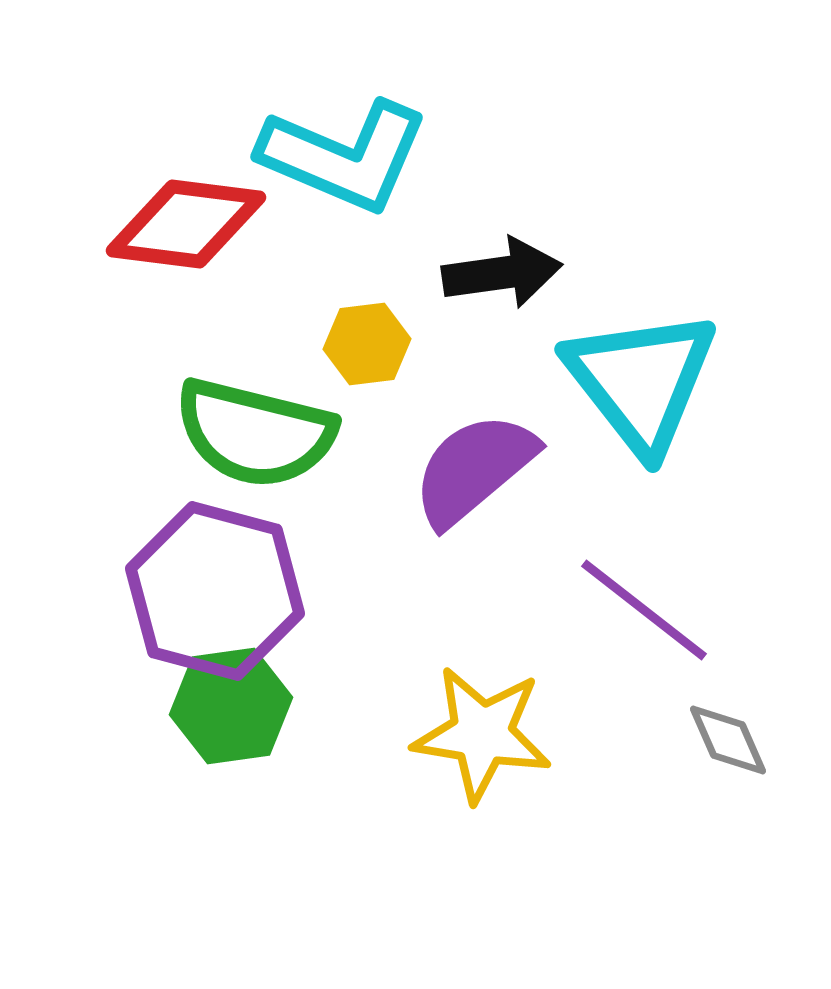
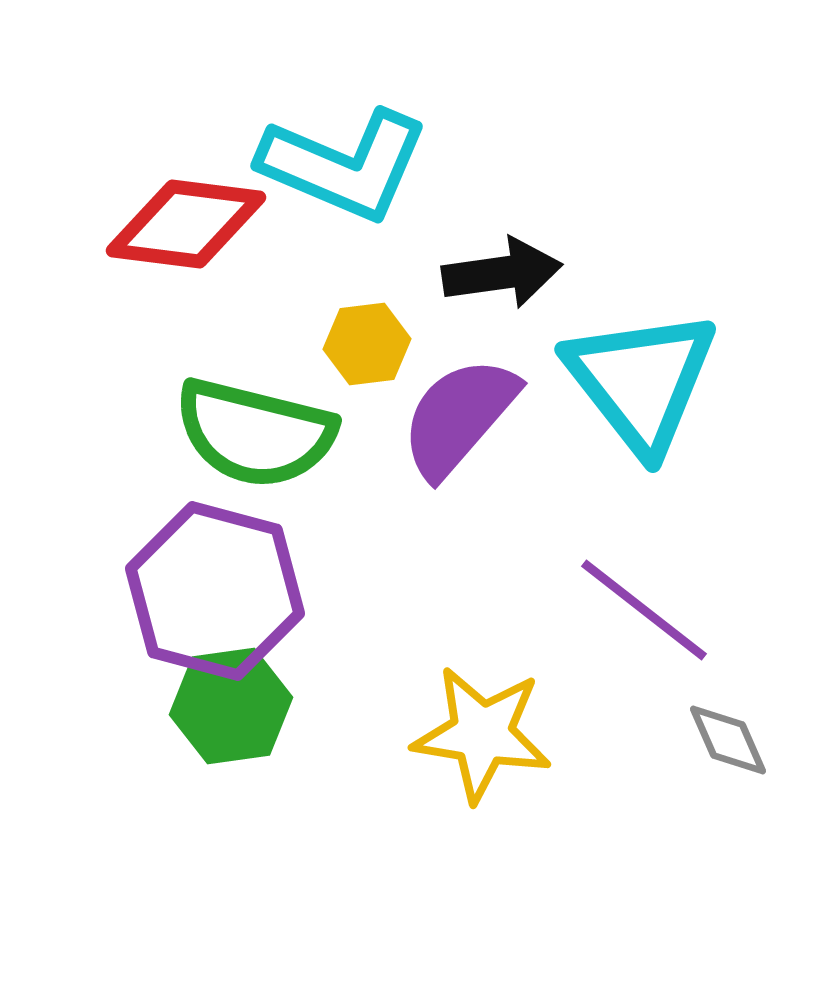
cyan L-shape: moved 9 px down
purple semicircle: moved 15 px left, 52 px up; rotated 9 degrees counterclockwise
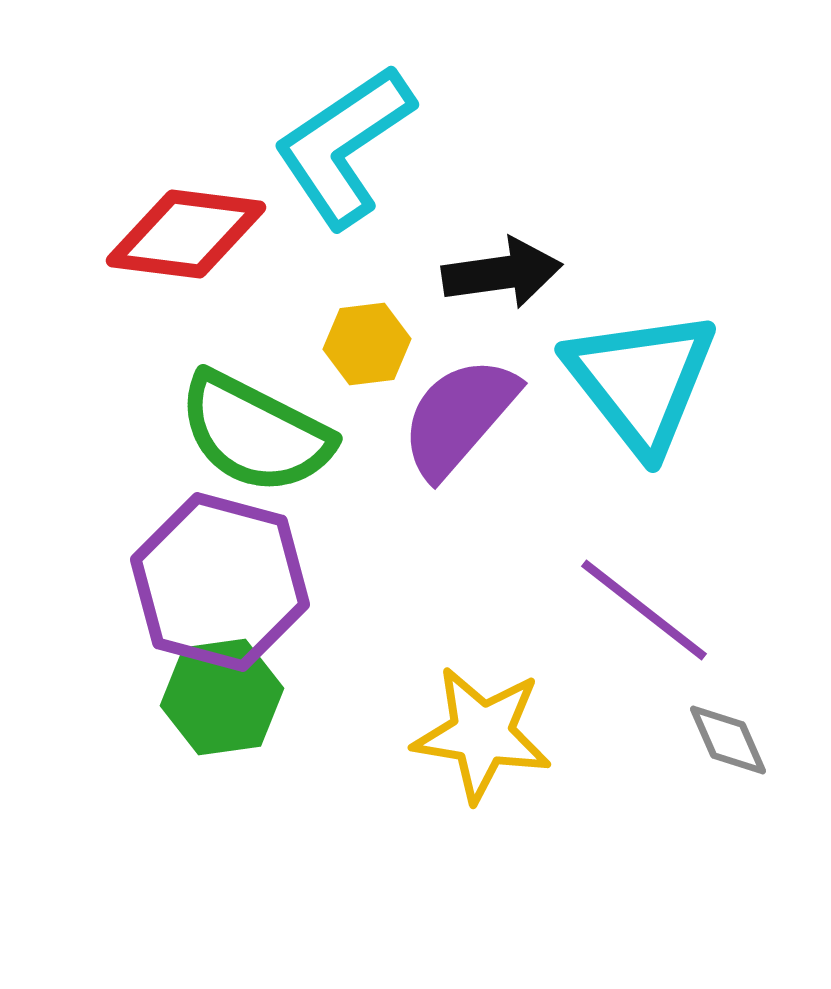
cyan L-shape: moved 19 px up; rotated 123 degrees clockwise
red diamond: moved 10 px down
green semicircle: rotated 13 degrees clockwise
purple hexagon: moved 5 px right, 9 px up
green hexagon: moved 9 px left, 9 px up
